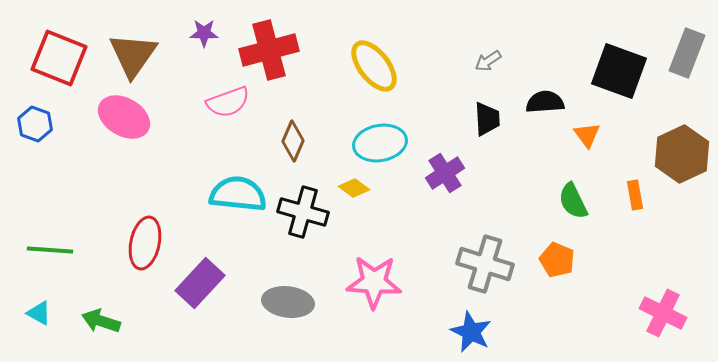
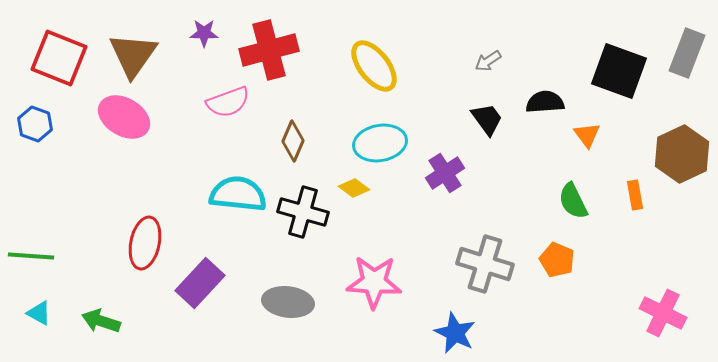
black trapezoid: rotated 33 degrees counterclockwise
green line: moved 19 px left, 6 px down
blue star: moved 16 px left, 1 px down
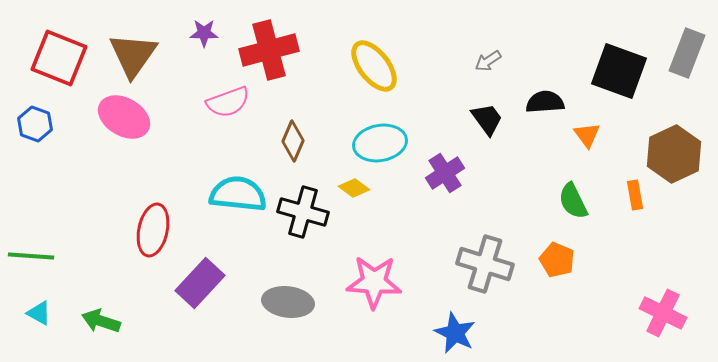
brown hexagon: moved 8 px left
red ellipse: moved 8 px right, 13 px up
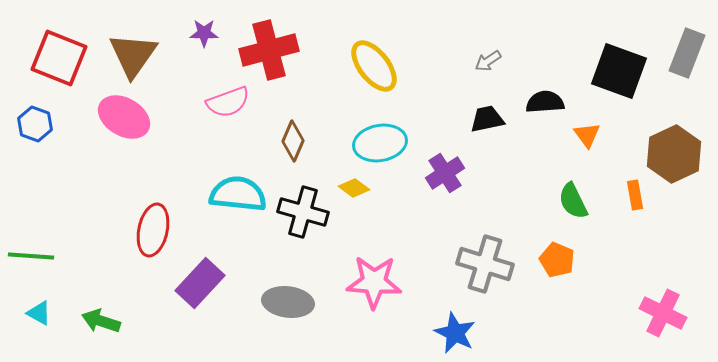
black trapezoid: rotated 66 degrees counterclockwise
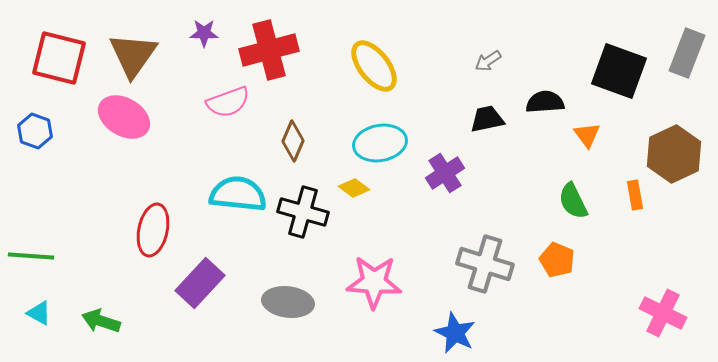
red square: rotated 8 degrees counterclockwise
blue hexagon: moved 7 px down
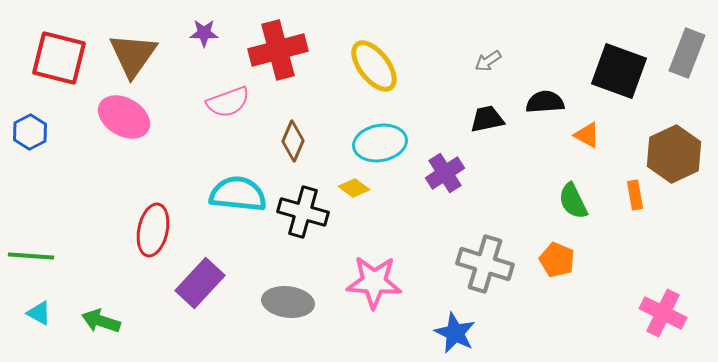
red cross: moved 9 px right
blue hexagon: moved 5 px left, 1 px down; rotated 12 degrees clockwise
orange triangle: rotated 24 degrees counterclockwise
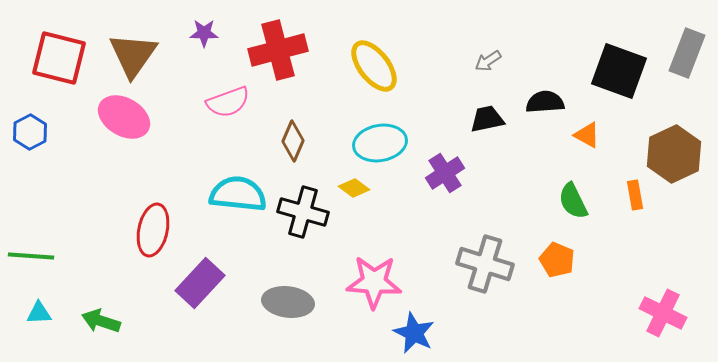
cyan triangle: rotated 32 degrees counterclockwise
blue star: moved 41 px left
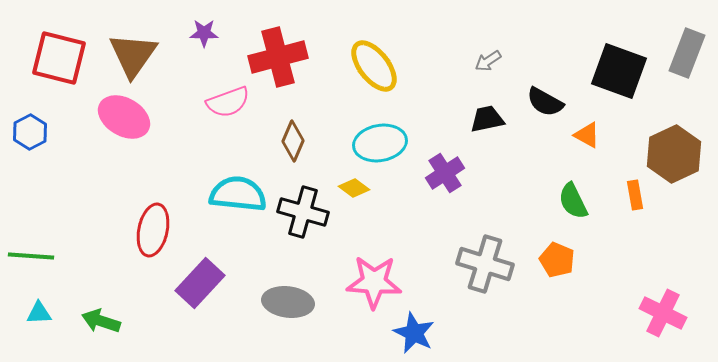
red cross: moved 7 px down
black semicircle: rotated 147 degrees counterclockwise
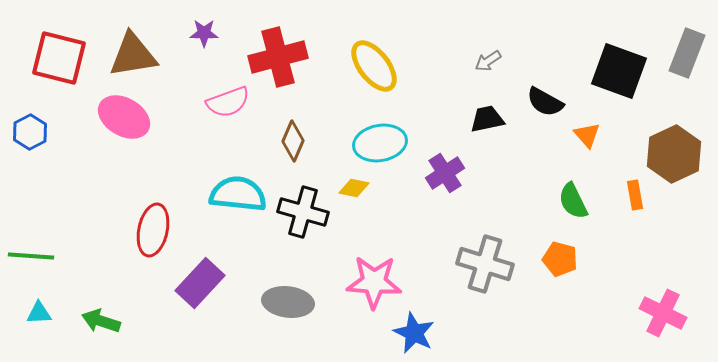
brown triangle: rotated 46 degrees clockwise
orange triangle: rotated 20 degrees clockwise
yellow diamond: rotated 24 degrees counterclockwise
orange pentagon: moved 3 px right, 1 px up; rotated 8 degrees counterclockwise
